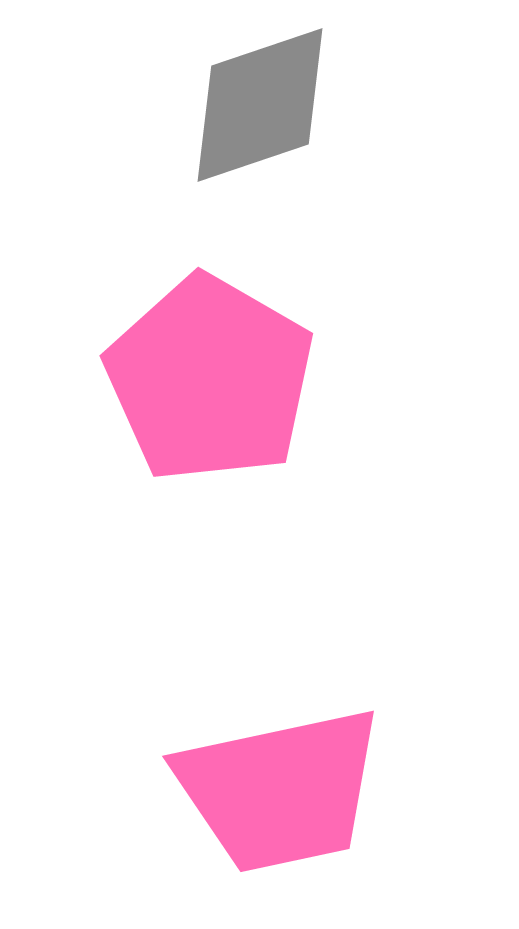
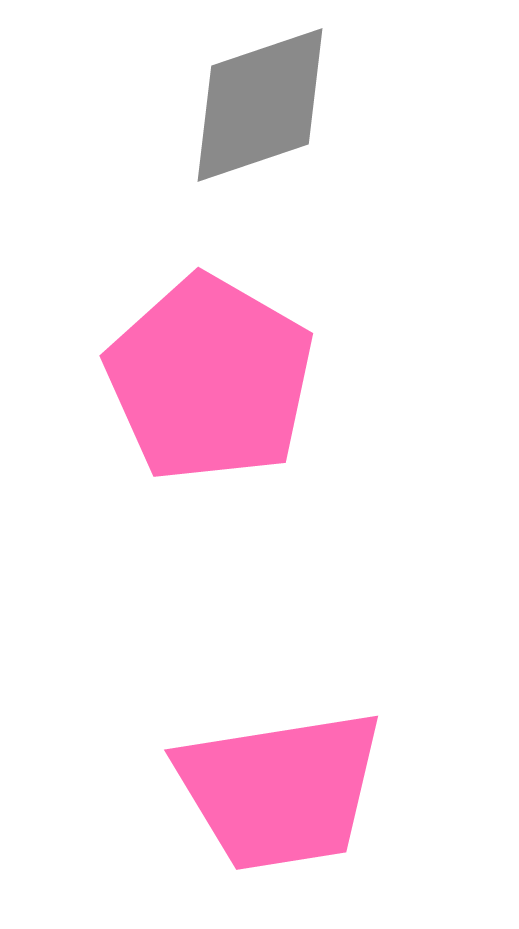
pink trapezoid: rotated 3 degrees clockwise
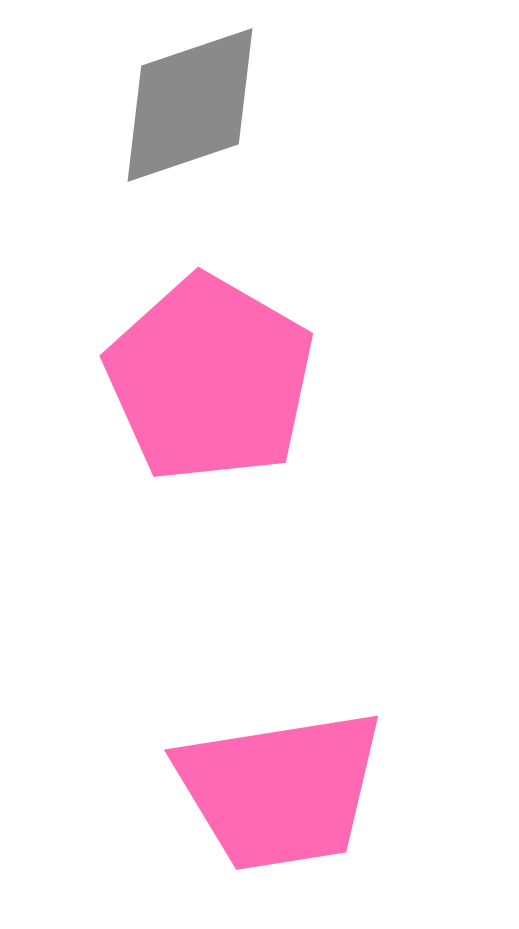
gray diamond: moved 70 px left
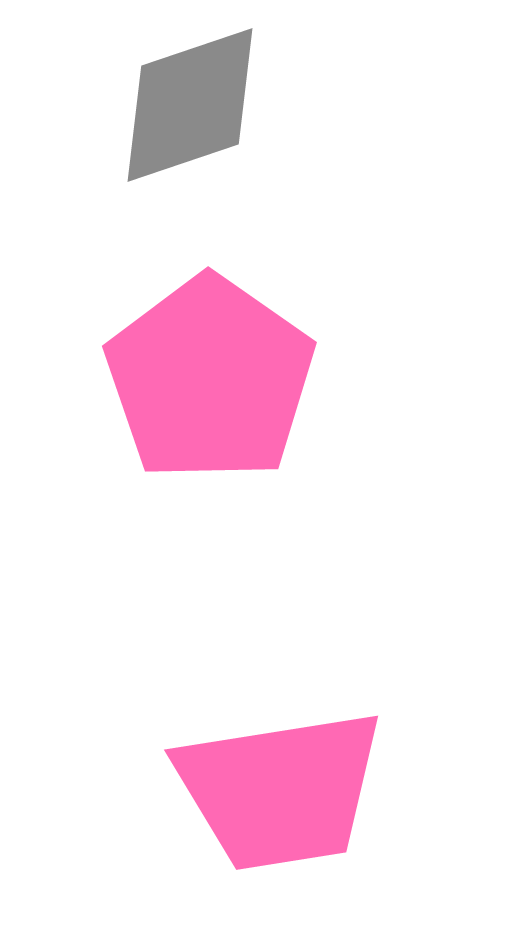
pink pentagon: rotated 5 degrees clockwise
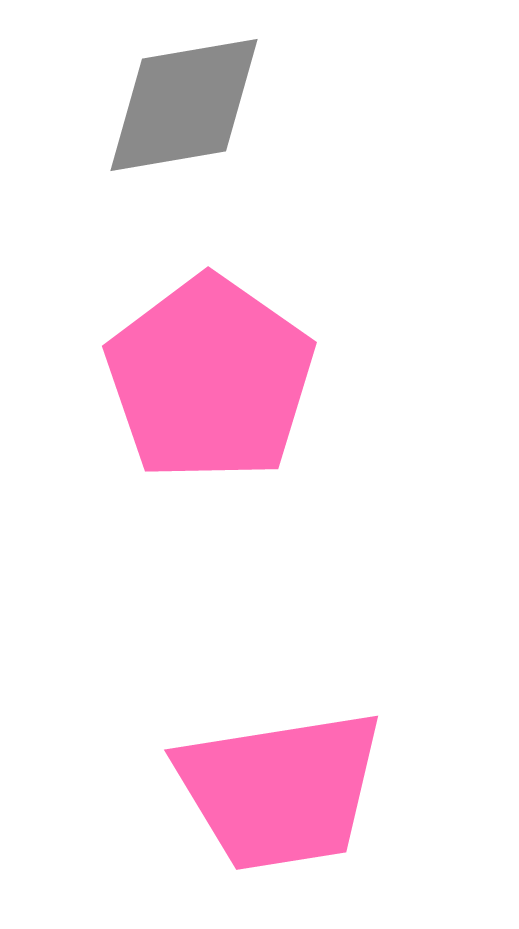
gray diamond: moved 6 px left; rotated 9 degrees clockwise
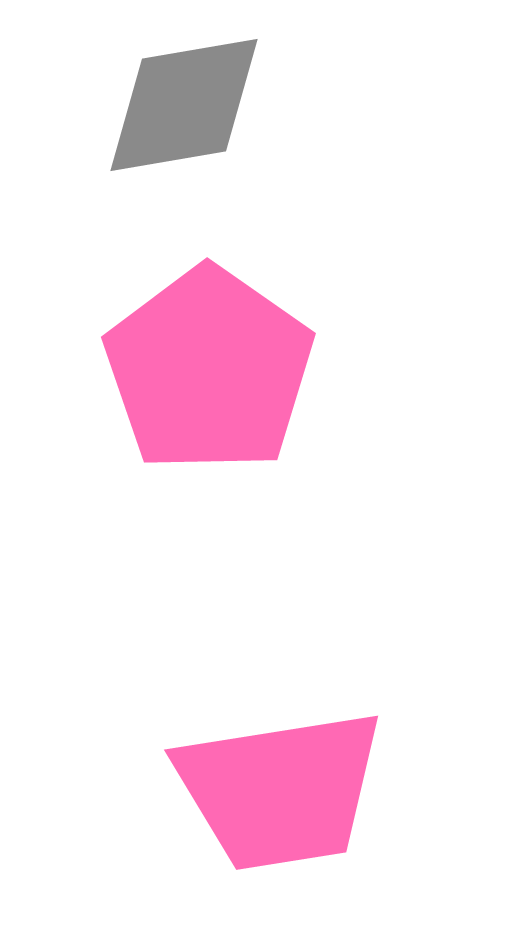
pink pentagon: moved 1 px left, 9 px up
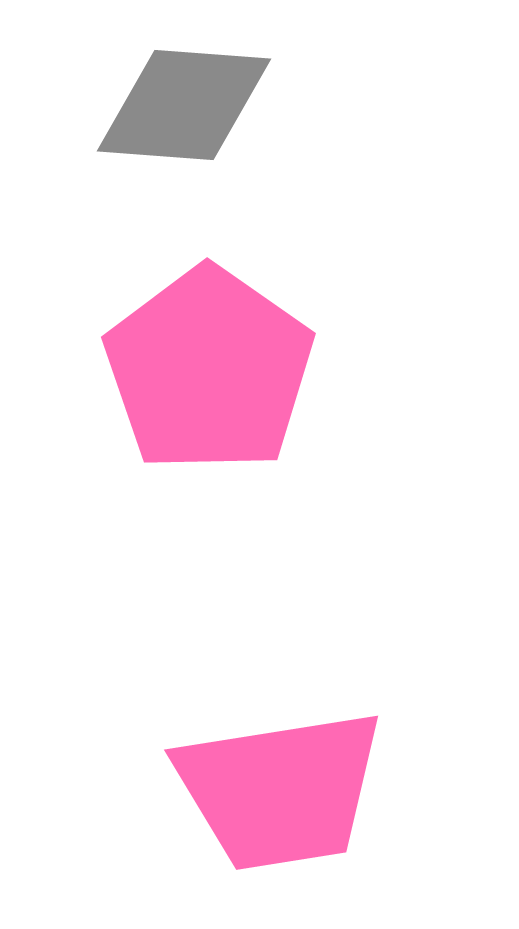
gray diamond: rotated 14 degrees clockwise
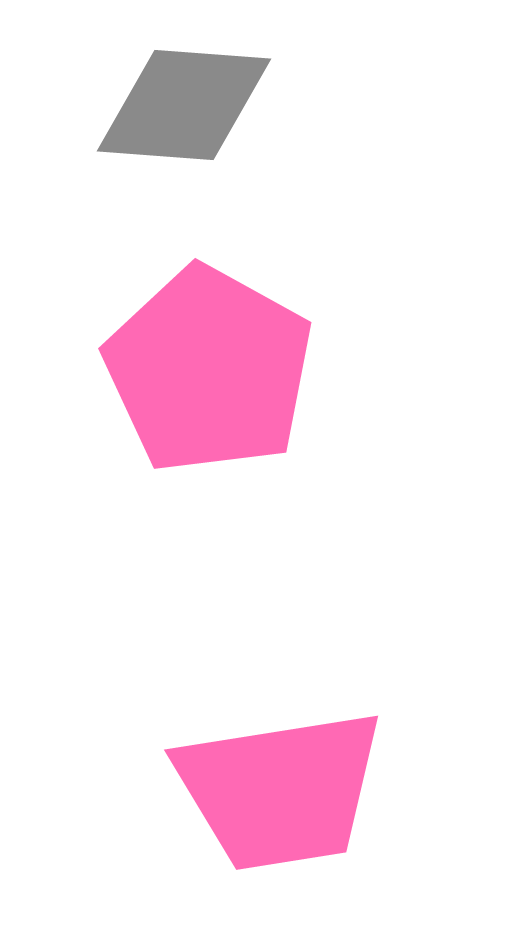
pink pentagon: rotated 6 degrees counterclockwise
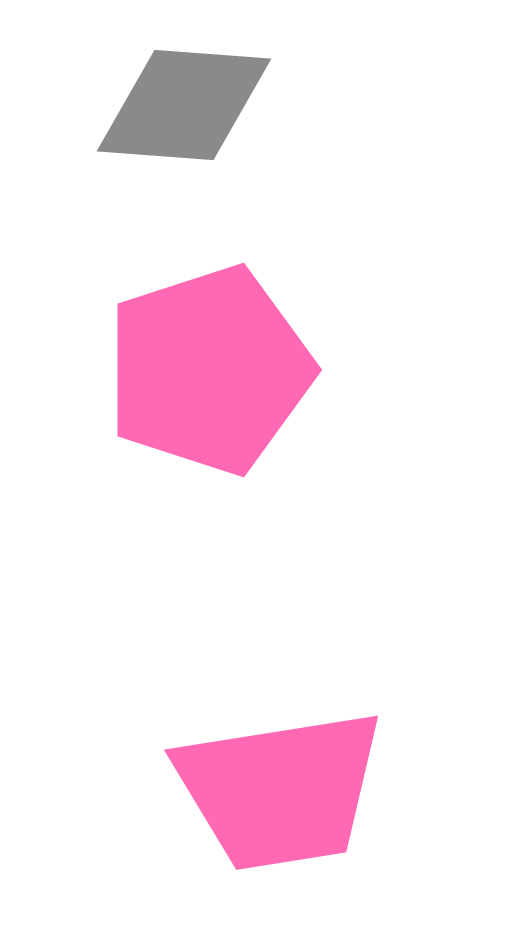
pink pentagon: rotated 25 degrees clockwise
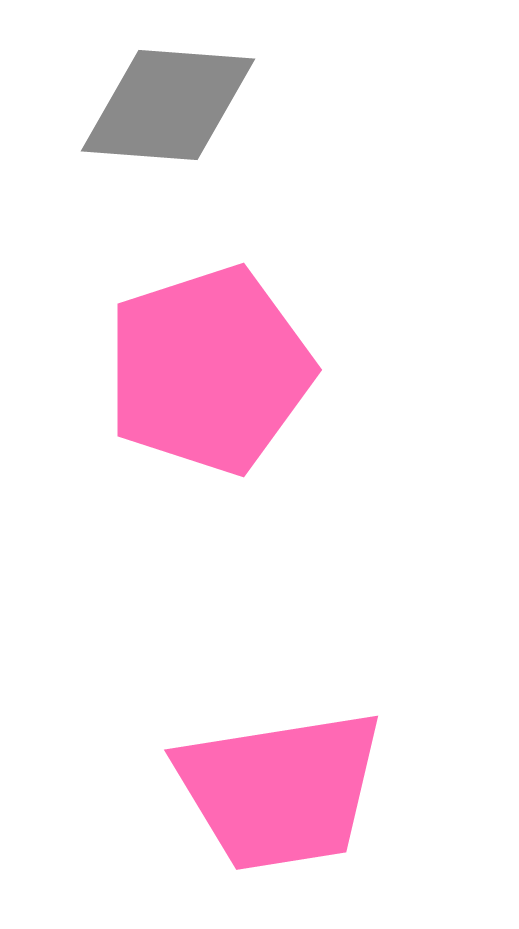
gray diamond: moved 16 px left
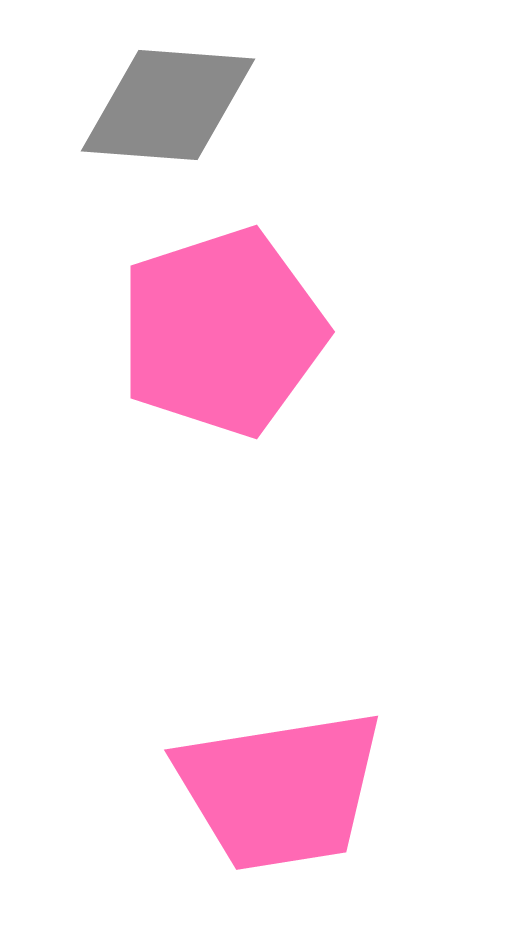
pink pentagon: moved 13 px right, 38 px up
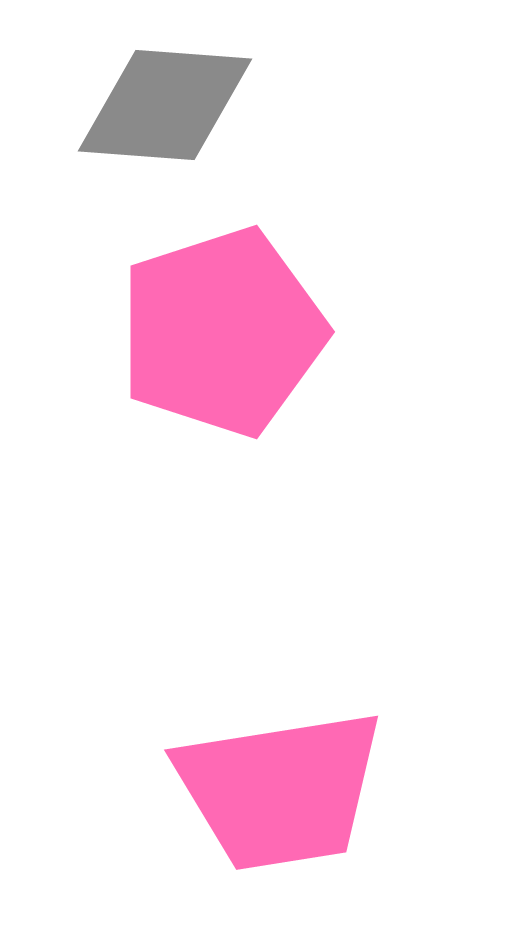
gray diamond: moved 3 px left
